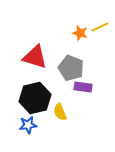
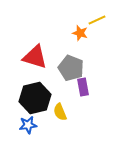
yellow line: moved 3 px left, 7 px up
purple rectangle: rotated 72 degrees clockwise
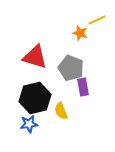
yellow semicircle: moved 1 px right, 1 px up
blue star: moved 1 px right, 1 px up
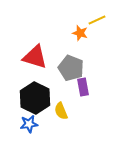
black hexagon: rotated 20 degrees counterclockwise
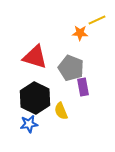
orange star: rotated 14 degrees counterclockwise
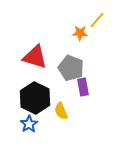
yellow line: rotated 24 degrees counterclockwise
blue star: rotated 24 degrees counterclockwise
